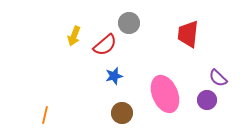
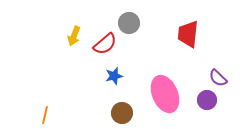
red semicircle: moved 1 px up
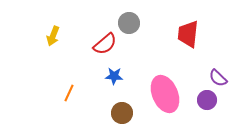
yellow arrow: moved 21 px left
blue star: rotated 18 degrees clockwise
orange line: moved 24 px right, 22 px up; rotated 12 degrees clockwise
